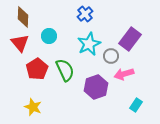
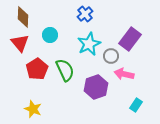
cyan circle: moved 1 px right, 1 px up
pink arrow: rotated 30 degrees clockwise
yellow star: moved 2 px down
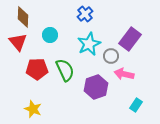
red triangle: moved 2 px left, 1 px up
red pentagon: rotated 30 degrees clockwise
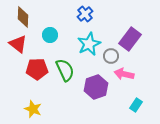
red triangle: moved 2 px down; rotated 12 degrees counterclockwise
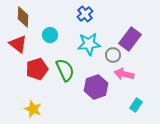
cyan star: rotated 20 degrees clockwise
gray circle: moved 2 px right, 1 px up
red pentagon: rotated 15 degrees counterclockwise
